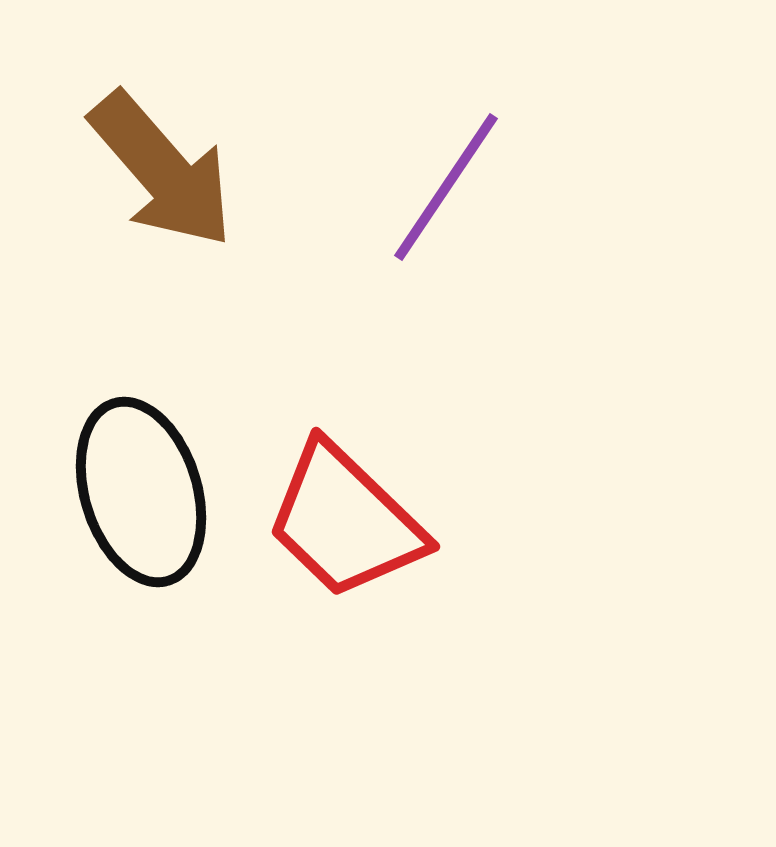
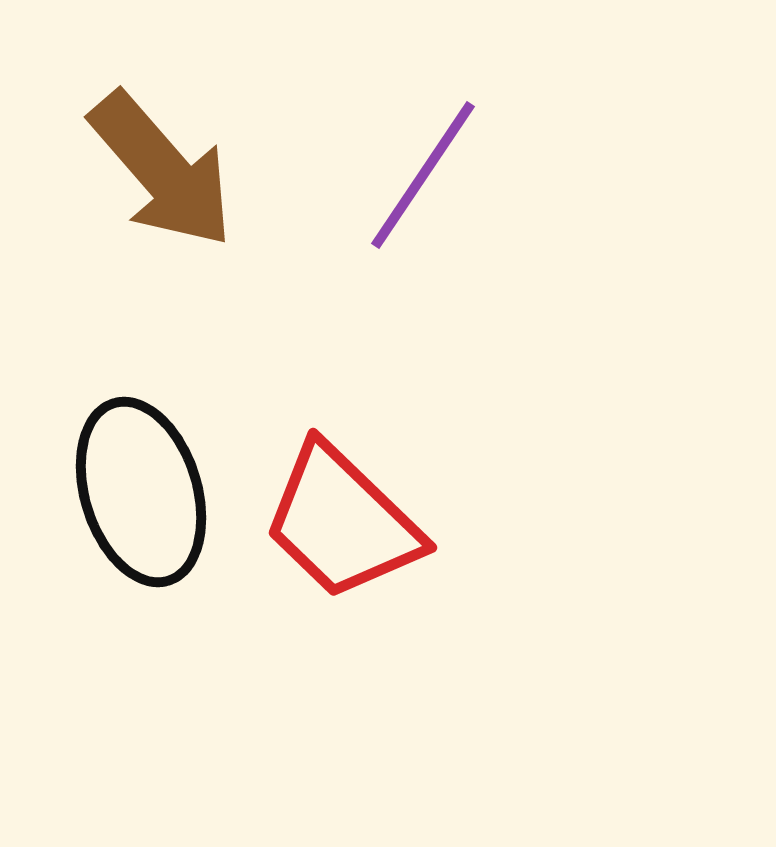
purple line: moved 23 px left, 12 px up
red trapezoid: moved 3 px left, 1 px down
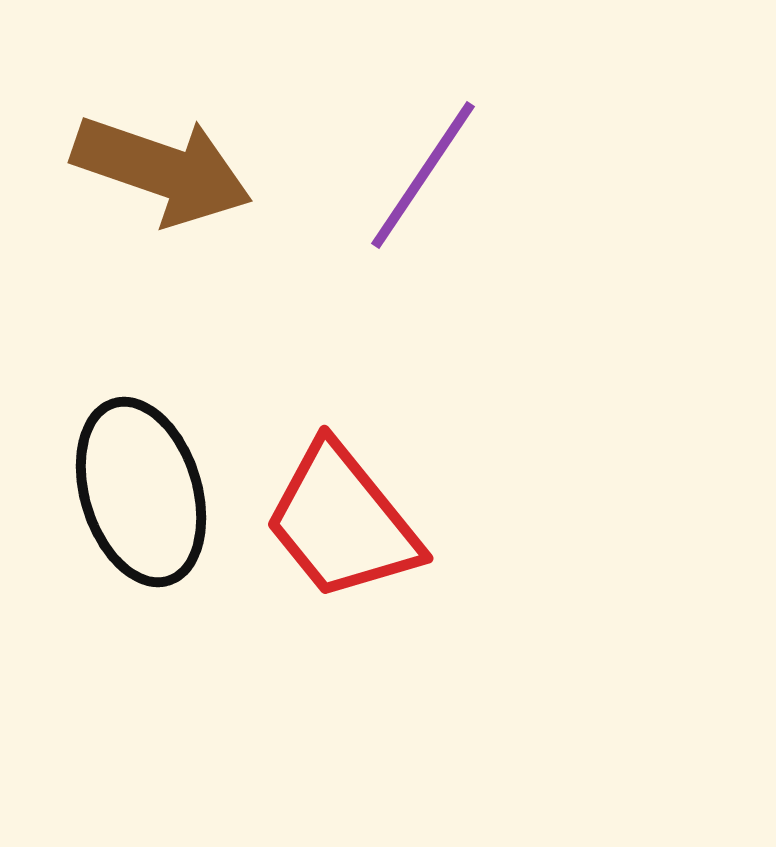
brown arrow: rotated 30 degrees counterclockwise
red trapezoid: rotated 7 degrees clockwise
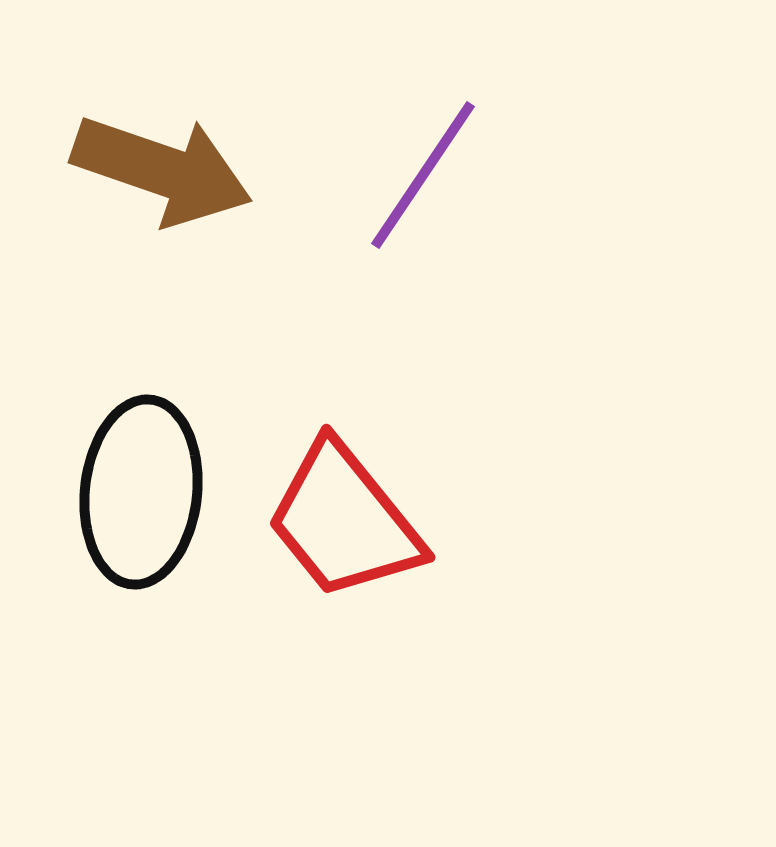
black ellipse: rotated 23 degrees clockwise
red trapezoid: moved 2 px right, 1 px up
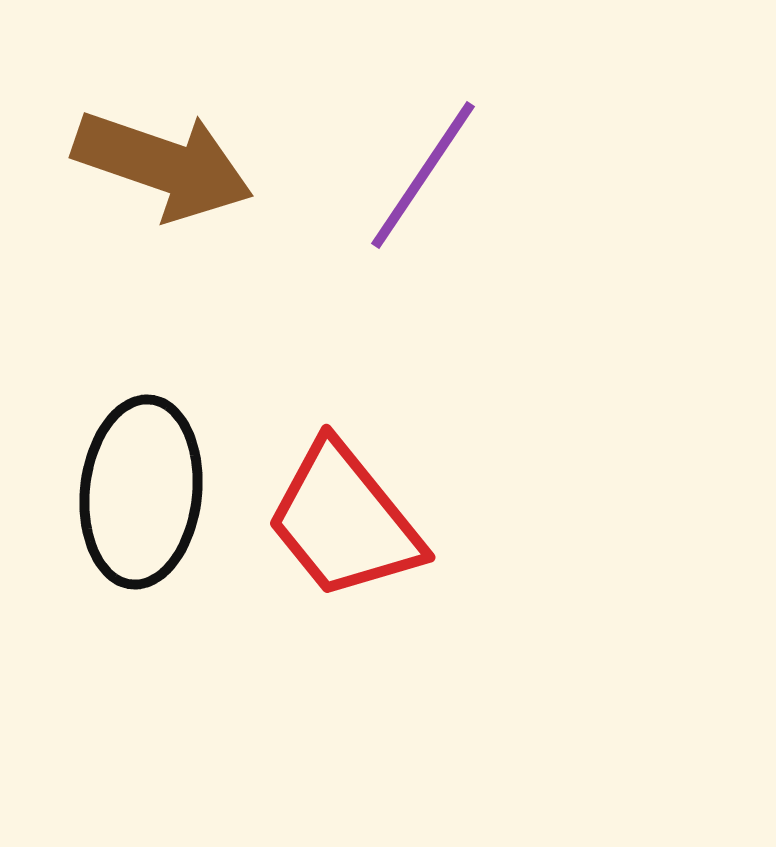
brown arrow: moved 1 px right, 5 px up
